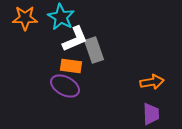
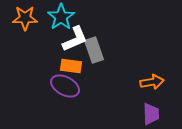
cyan star: rotated 8 degrees clockwise
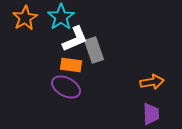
orange star: rotated 30 degrees counterclockwise
orange rectangle: moved 1 px up
purple ellipse: moved 1 px right, 1 px down
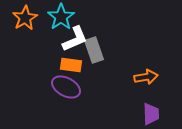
orange arrow: moved 6 px left, 5 px up
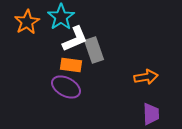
orange star: moved 2 px right, 4 px down
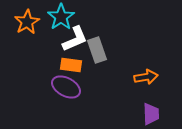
gray rectangle: moved 3 px right
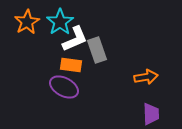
cyan star: moved 1 px left, 5 px down
purple ellipse: moved 2 px left
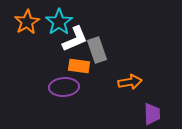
cyan star: moved 1 px left
orange rectangle: moved 8 px right, 1 px down
orange arrow: moved 16 px left, 5 px down
purple ellipse: rotated 32 degrees counterclockwise
purple trapezoid: moved 1 px right
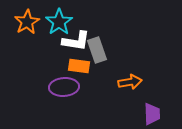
white L-shape: moved 1 px right, 2 px down; rotated 32 degrees clockwise
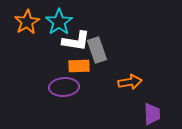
orange rectangle: rotated 10 degrees counterclockwise
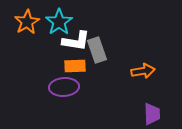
orange rectangle: moved 4 px left
orange arrow: moved 13 px right, 11 px up
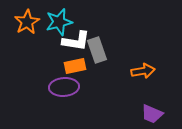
cyan star: rotated 20 degrees clockwise
orange rectangle: rotated 10 degrees counterclockwise
purple trapezoid: rotated 115 degrees clockwise
